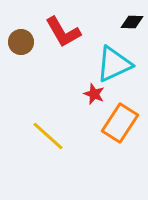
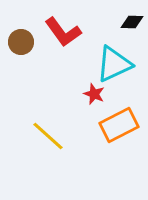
red L-shape: rotated 6 degrees counterclockwise
orange rectangle: moved 1 px left, 2 px down; rotated 30 degrees clockwise
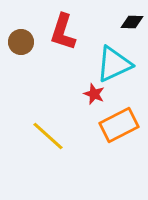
red L-shape: rotated 54 degrees clockwise
